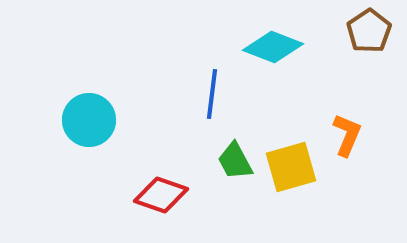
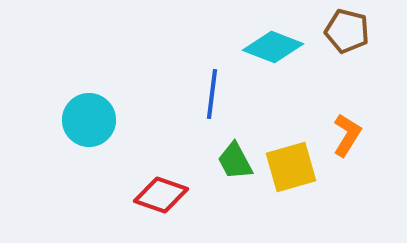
brown pentagon: moved 22 px left; rotated 24 degrees counterclockwise
orange L-shape: rotated 9 degrees clockwise
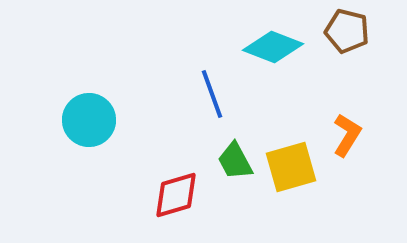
blue line: rotated 27 degrees counterclockwise
red diamond: moved 15 px right; rotated 36 degrees counterclockwise
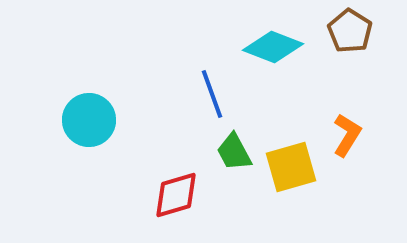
brown pentagon: moved 3 px right; rotated 18 degrees clockwise
green trapezoid: moved 1 px left, 9 px up
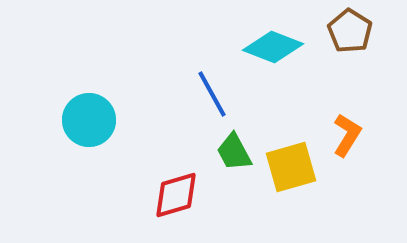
blue line: rotated 9 degrees counterclockwise
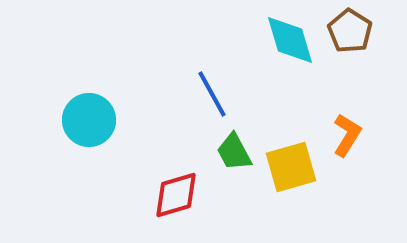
cyan diamond: moved 17 px right, 7 px up; rotated 52 degrees clockwise
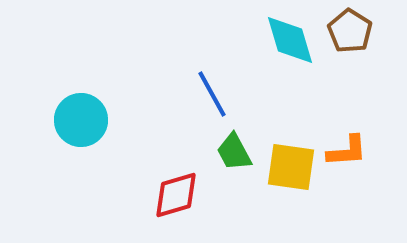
cyan circle: moved 8 px left
orange L-shape: moved 16 px down; rotated 54 degrees clockwise
yellow square: rotated 24 degrees clockwise
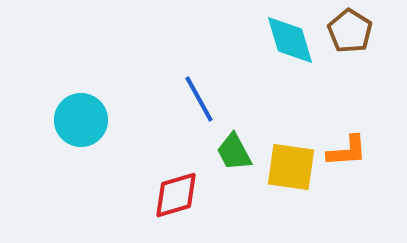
blue line: moved 13 px left, 5 px down
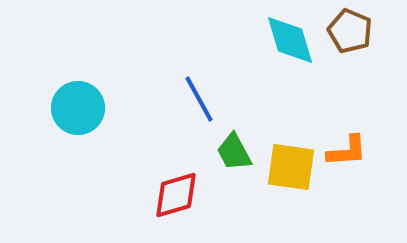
brown pentagon: rotated 9 degrees counterclockwise
cyan circle: moved 3 px left, 12 px up
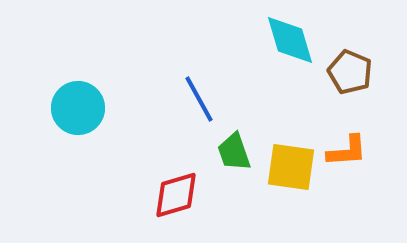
brown pentagon: moved 41 px down
green trapezoid: rotated 9 degrees clockwise
